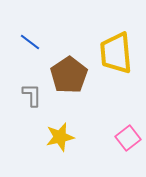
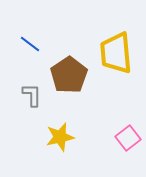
blue line: moved 2 px down
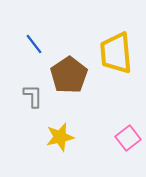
blue line: moved 4 px right; rotated 15 degrees clockwise
gray L-shape: moved 1 px right, 1 px down
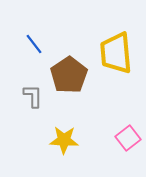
yellow star: moved 4 px right, 3 px down; rotated 16 degrees clockwise
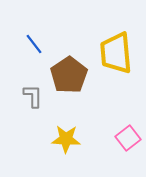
yellow star: moved 2 px right, 1 px up
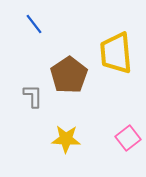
blue line: moved 20 px up
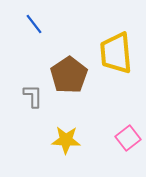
yellow star: moved 1 px down
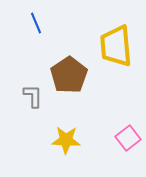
blue line: moved 2 px right, 1 px up; rotated 15 degrees clockwise
yellow trapezoid: moved 7 px up
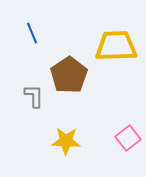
blue line: moved 4 px left, 10 px down
yellow trapezoid: rotated 93 degrees clockwise
gray L-shape: moved 1 px right
yellow star: moved 1 px down
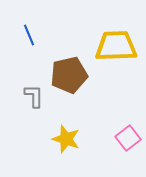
blue line: moved 3 px left, 2 px down
brown pentagon: rotated 21 degrees clockwise
yellow star: moved 2 px up; rotated 16 degrees clockwise
